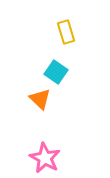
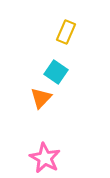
yellow rectangle: rotated 40 degrees clockwise
orange triangle: moved 1 px right, 1 px up; rotated 30 degrees clockwise
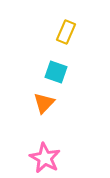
cyan square: rotated 15 degrees counterclockwise
orange triangle: moved 3 px right, 5 px down
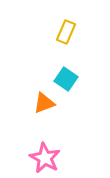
cyan square: moved 10 px right, 7 px down; rotated 15 degrees clockwise
orange triangle: rotated 25 degrees clockwise
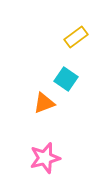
yellow rectangle: moved 10 px right, 5 px down; rotated 30 degrees clockwise
pink star: rotated 28 degrees clockwise
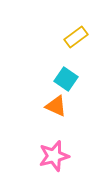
orange triangle: moved 12 px right, 3 px down; rotated 45 degrees clockwise
pink star: moved 9 px right, 2 px up
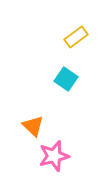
orange triangle: moved 23 px left, 20 px down; rotated 20 degrees clockwise
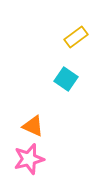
orange triangle: rotated 20 degrees counterclockwise
pink star: moved 25 px left, 3 px down
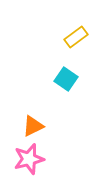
orange triangle: rotated 50 degrees counterclockwise
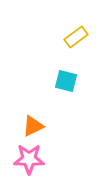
cyan square: moved 2 px down; rotated 20 degrees counterclockwise
pink star: rotated 16 degrees clockwise
